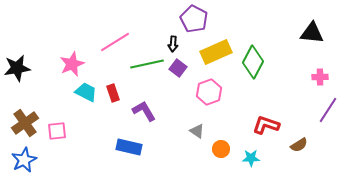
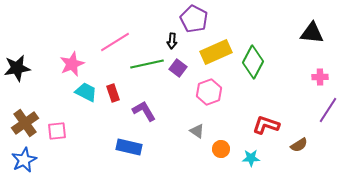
black arrow: moved 1 px left, 3 px up
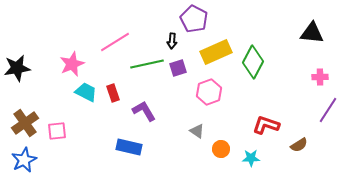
purple square: rotated 36 degrees clockwise
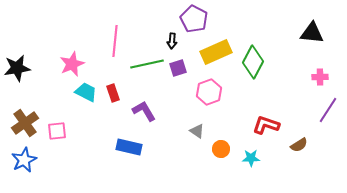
pink line: moved 1 px up; rotated 52 degrees counterclockwise
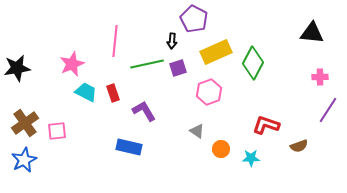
green diamond: moved 1 px down
brown semicircle: moved 1 px down; rotated 12 degrees clockwise
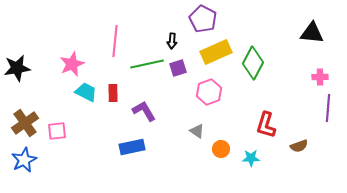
purple pentagon: moved 9 px right
red rectangle: rotated 18 degrees clockwise
purple line: moved 2 px up; rotated 28 degrees counterclockwise
red L-shape: rotated 92 degrees counterclockwise
blue rectangle: moved 3 px right; rotated 25 degrees counterclockwise
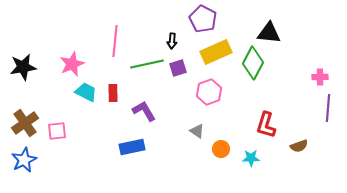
black triangle: moved 43 px left
black star: moved 6 px right, 1 px up
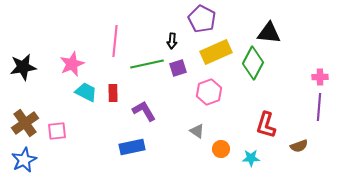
purple pentagon: moved 1 px left
purple line: moved 9 px left, 1 px up
